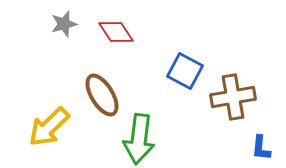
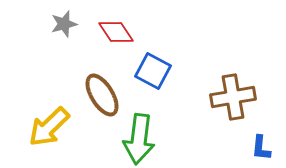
blue square: moved 32 px left
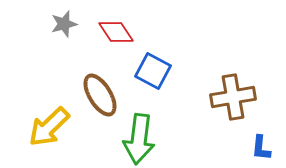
brown ellipse: moved 2 px left
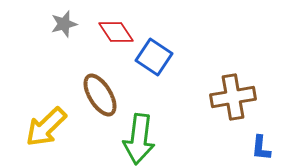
blue square: moved 1 px right, 14 px up; rotated 6 degrees clockwise
yellow arrow: moved 3 px left
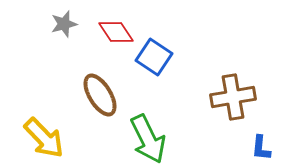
yellow arrow: moved 2 px left, 11 px down; rotated 90 degrees counterclockwise
green arrow: moved 9 px right; rotated 33 degrees counterclockwise
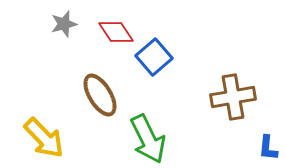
blue square: rotated 15 degrees clockwise
blue L-shape: moved 7 px right
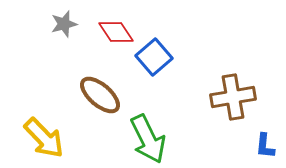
brown ellipse: rotated 18 degrees counterclockwise
blue L-shape: moved 3 px left, 2 px up
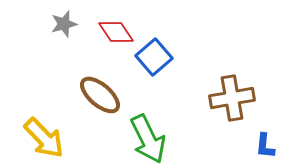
brown cross: moved 1 px left, 1 px down
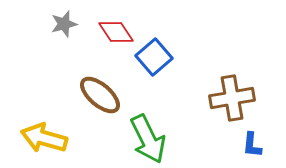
yellow arrow: rotated 150 degrees clockwise
blue L-shape: moved 13 px left, 1 px up
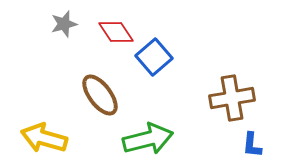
brown ellipse: rotated 12 degrees clockwise
green arrow: rotated 78 degrees counterclockwise
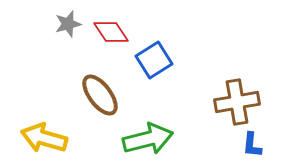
gray star: moved 4 px right
red diamond: moved 5 px left
blue square: moved 3 px down; rotated 9 degrees clockwise
brown cross: moved 5 px right, 4 px down
